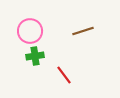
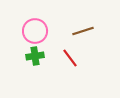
pink circle: moved 5 px right
red line: moved 6 px right, 17 px up
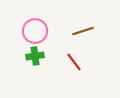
red line: moved 4 px right, 4 px down
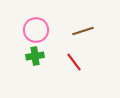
pink circle: moved 1 px right, 1 px up
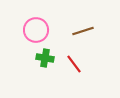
green cross: moved 10 px right, 2 px down; rotated 18 degrees clockwise
red line: moved 2 px down
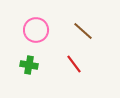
brown line: rotated 60 degrees clockwise
green cross: moved 16 px left, 7 px down
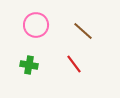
pink circle: moved 5 px up
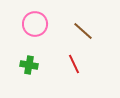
pink circle: moved 1 px left, 1 px up
red line: rotated 12 degrees clockwise
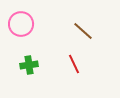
pink circle: moved 14 px left
green cross: rotated 18 degrees counterclockwise
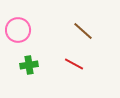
pink circle: moved 3 px left, 6 px down
red line: rotated 36 degrees counterclockwise
